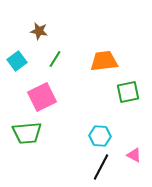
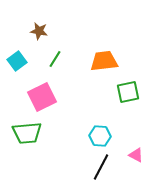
pink triangle: moved 2 px right
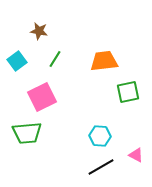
black line: rotated 32 degrees clockwise
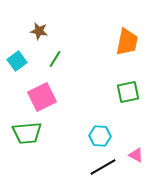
orange trapezoid: moved 23 px right, 19 px up; rotated 108 degrees clockwise
black line: moved 2 px right
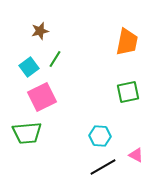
brown star: moved 1 px right; rotated 24 degrees counterclockwise
cyan square: moved 12 px right, 6 px down
